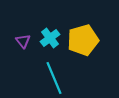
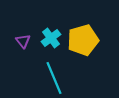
cyan cross: moved 1 px right
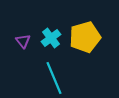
yellow pentagon: moved 2 px right, 3 px up
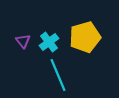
cyan cross: moved 2 px left, 4 px down
cyan line: moved 4 px right, 3 px up
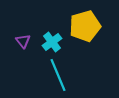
yellow pentagon: moved 11 px up
cyan cross: moved 3 px right
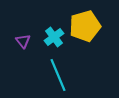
cyan cross: moved 2 px right, 5 px up
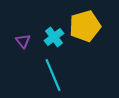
cyan line: moved 5 px left
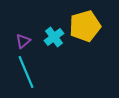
purple triangle: rotated 28 degrees clockwise
cyan line: moved 27 px left, 3 px up
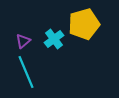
yellow pentagon: moved 1 px left, 2 px up
cyan cross: moved 2 px down
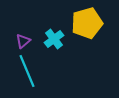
yellow pentagon: moved 3 px right, 1 px up
cyan line: moved 1 px right, 1 px up
